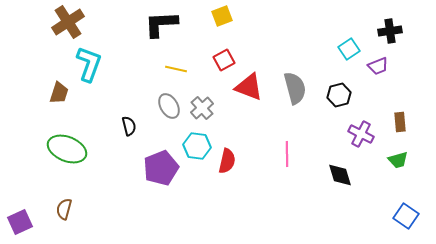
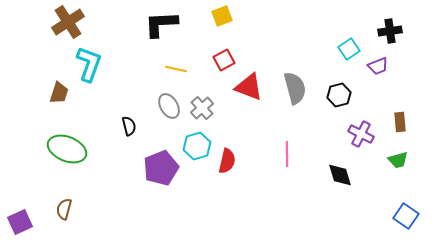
cyan hexagon: rotated 24 degrees counterclockwise
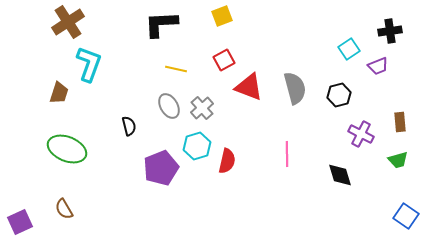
brown semicircle: rotated 45 degrees counterclockwise
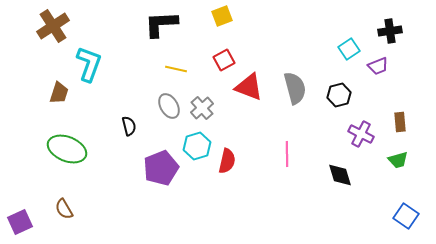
brown cross: moved 15 px left, 4 px down
